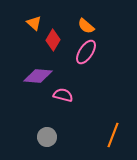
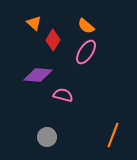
purple diamond: moved 1 px up
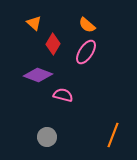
orange semicircle: moved 1 px right, 1 px up
red diamond: moved 4 px down
purple diamond: rotated 16 degrees clockwise
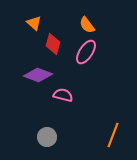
orange semicircle: rotated 12 degrees clockwise
red diamond: rotated 15 degrees counterclockwise
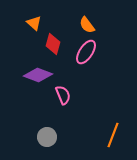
pink semicircle: rotated 54 degrees clockwise
